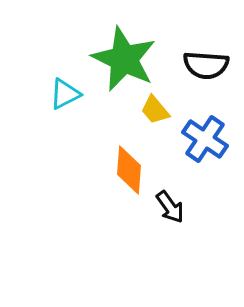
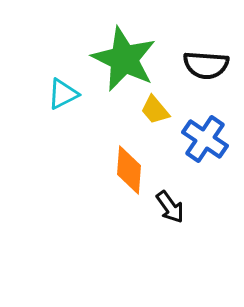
cyan triangle: moved 2 px left
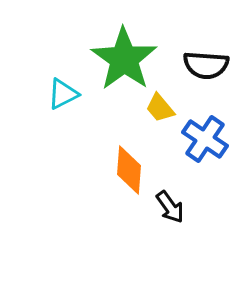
green star: rotated 10 degrees clockwise
yellow trapezoid: moved 5 px right, 2 px up
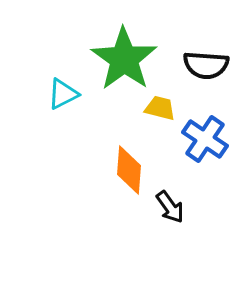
yellow trapezoid: rotated 144 degrees clockwise
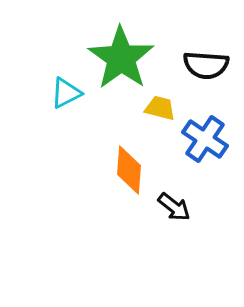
green star: moved 3 px left, 1 px up
cyan triangle: moved 3 px right, 1 px up
black arrow: moved 4 px right; rotated 16 degrees counterclockwise
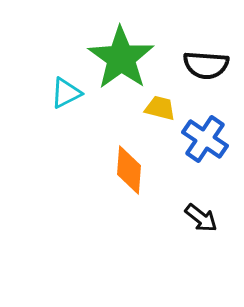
black arrow: moved 27 px right, 11 px down
